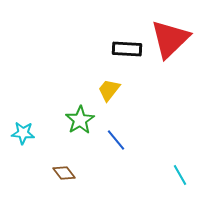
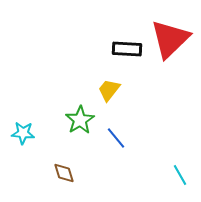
blue line: moved 2 px up
brown diamond: rotated 20 degrees clockwise
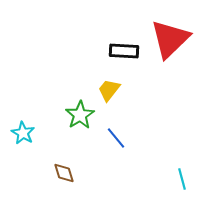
black rectangle: moved 3 px left, 2 px down
green star: moved 5 px up
cyan star: rotated 25 degrees clockwise
cyan line: moved 2 px right, 4 px down; rotated 15 degrees clockwise
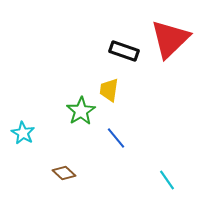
black rectangle: rotated 16 degrees clockwise
yellow trapezoid: rotated 30 degrees counterclockwise
green star: moved 1 px right, 4 px up
brown diamond: rotated 30 degrees counterclockwise
cyan line: moved 15 px left, 1 px down; rotated 20 degrees counterclockwise
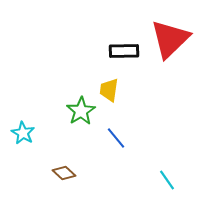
black rectangle: rotated 20 degrees counterclockwise
